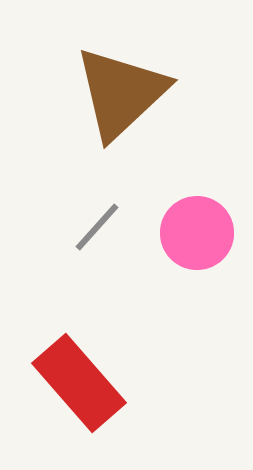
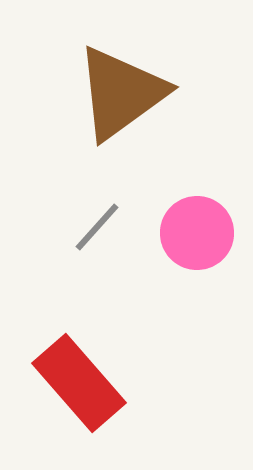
brown triangle: rotated 7 degrees clockwise
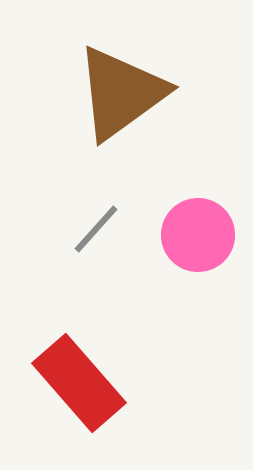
gray line: moved 1 px left, 2 px down
pink circle: moved 1 px right, 2 px down
